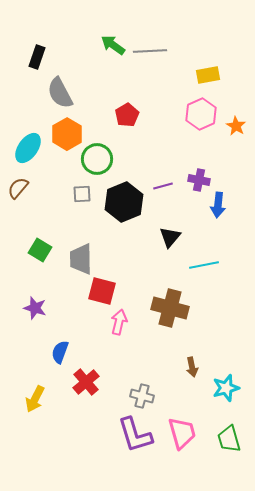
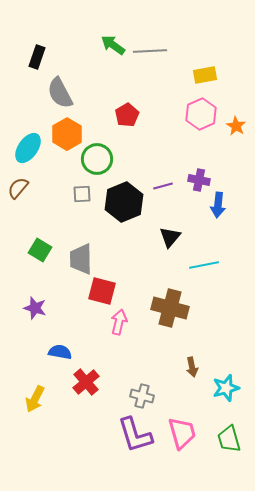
yellow rectangle: moved 3 px left
blue semicircle: rotated 80 degrees clockwise
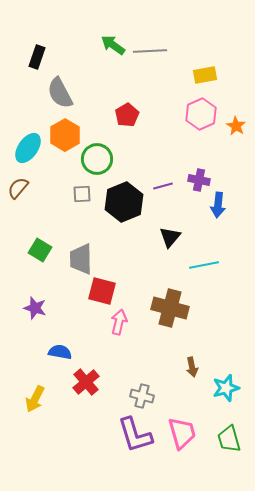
orange hexagon: moved 2 px left, 1 px down
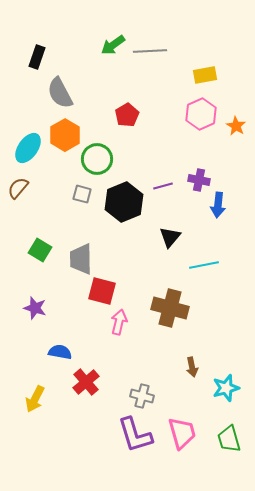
green arrow: rotated 70 degrees counterclockwise
gray square: rotated 18 degrees clockwise
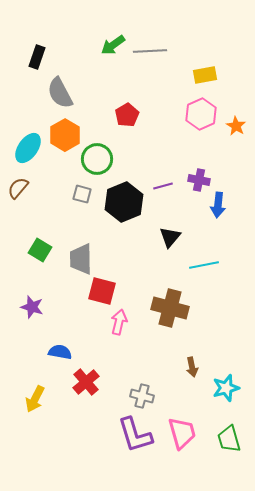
purple star: moved 3 px left, 1 px up
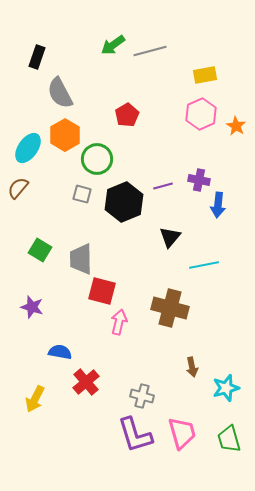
gray line: rotated 12 degrees counterclockwise
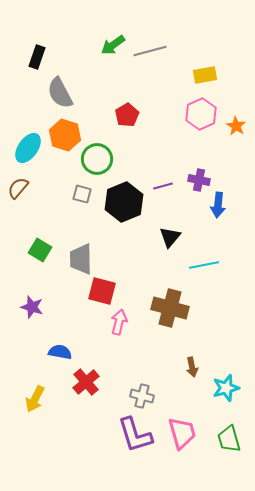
orange hexagon: rotated 12 degrees counterclockwise
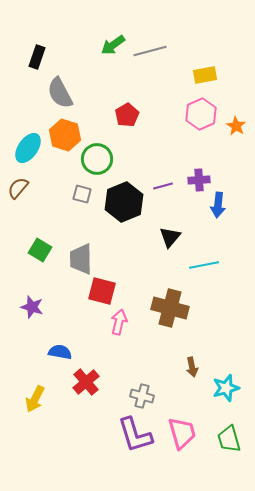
purple cross: rotated 15 degrees counterclockwise
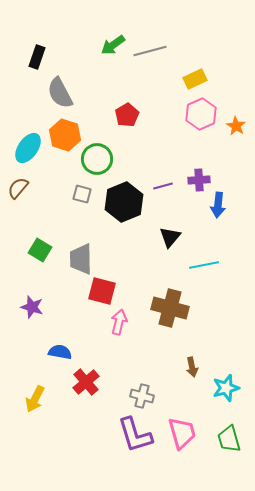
yellow rectangle: moved 10 px left, 4 px down; rotated 15 degrees counterclockwise
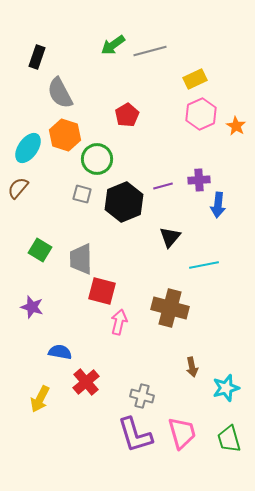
yellow arrow: moved 5 px right
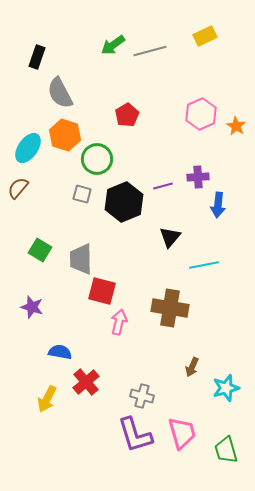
yellow rectangle: moved 10 px right, 43 px up
purple cross: moved 1 px left, 3 px up
brown cross: rotated 6 degrees counterclockwise
brown arrow: rotated 36 degrees clockwise
yellow arrow: moved 7 px right
green trapezoid: moved 3 px left, 11 px down
